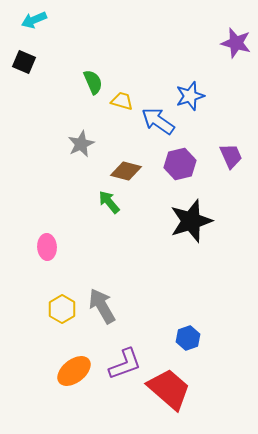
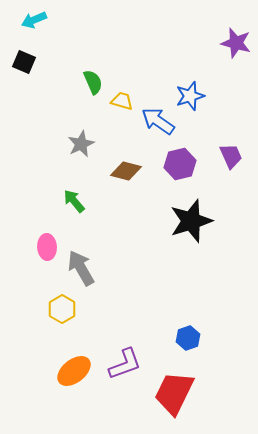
green arrow: moved 35 px left, 1 px up
gray arrow: moved 21 px left, 38 px up
red trapezoid: moved 5 px right, 4 px down; rotated 105 degrees counterclockwise
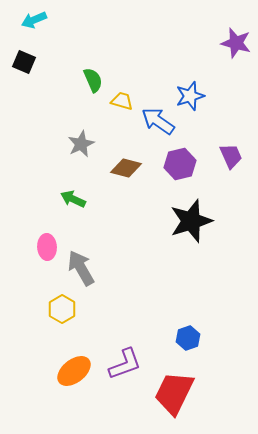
green semicircle: moved 2 px up
brown diamond: moved 3 px up
green arrow: moved 1 px left, 2 px up; rotated 25 degrees counterclockwise
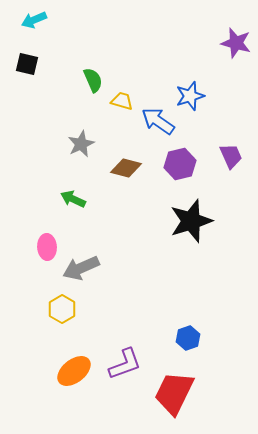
black square: moved 3 px right, 2 px down; rotated 10 degrees counterclockwise
gray arrow: rotated 84 degrees counterclockwise
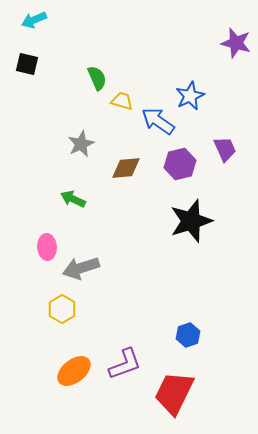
green semicircle: moved 4 px right, 2 px up
blue star: rotated 8 degrees counterclockwise
purple trapezoid: moved 6 px left, 7 px up
brown diamond: rotated 20 degrees counterclockwise
gray arrow: rotated 6 degrees clockwise
blue hexagon: moved 3 px up
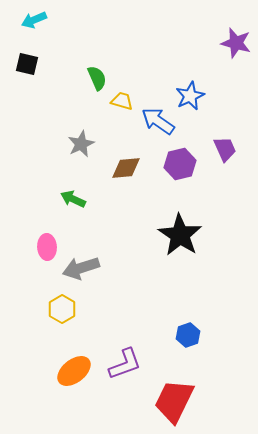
black star: moved 11 px left, 14 px down; rotated 21 degrees counterclockwise
red trapezoid: moved 8 px down
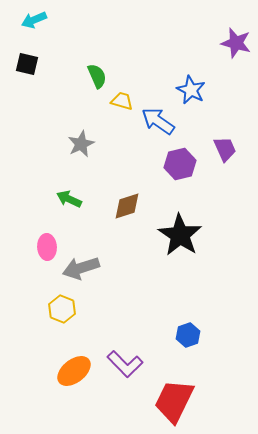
green semicircle: moved 2 px up
blue star: moved 1 px right, 6 px up; rotated 20 degrees counterclockwise
brown diamond: moved 1 px right, 38 px down; rotated 12 degrees counterclockwise
green arrow: moved 4 px left
yellow hexagon: rotated 8 degrees counterclockwise
purple L-shape: rotated 66 degrees clockwise
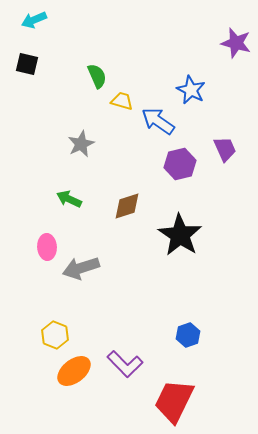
yellow hexagon: moved 7 px left, 26 px down
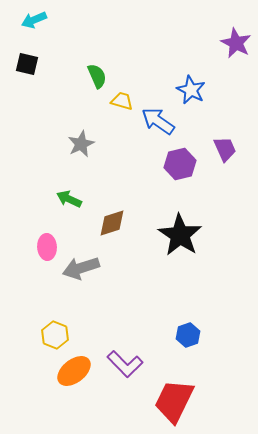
purple star: rotated 12 degrees clockwise
brown diamond: moved 15 px left, 17 px down
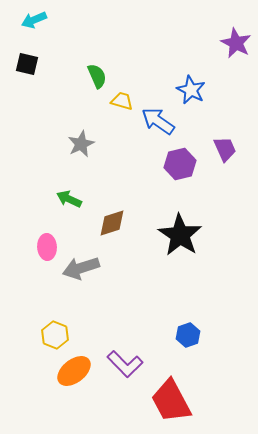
red trapezoid: moved 3 px left; rotated 54 degrees counterclockwise
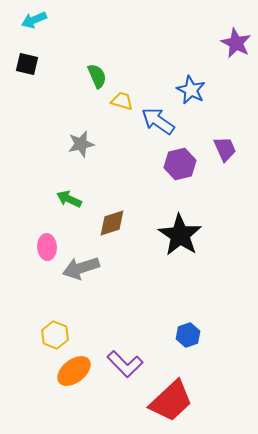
gray star: rotated 12 degrees clockwise
red trapezoid: rotated 105 degrees counterclockwise
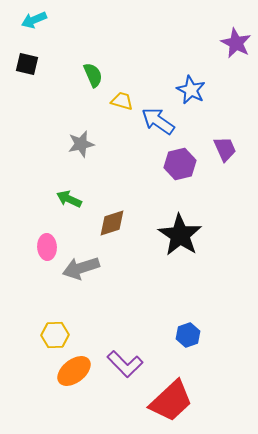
green semicircle: moved 4 px left, 1 px up
yellow hexagon: rotated 24 degrees counterclockwise
